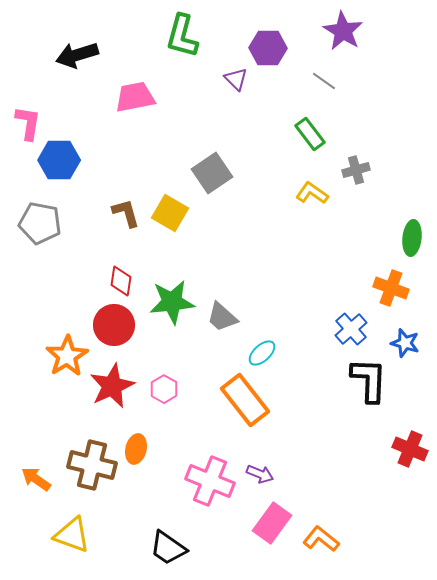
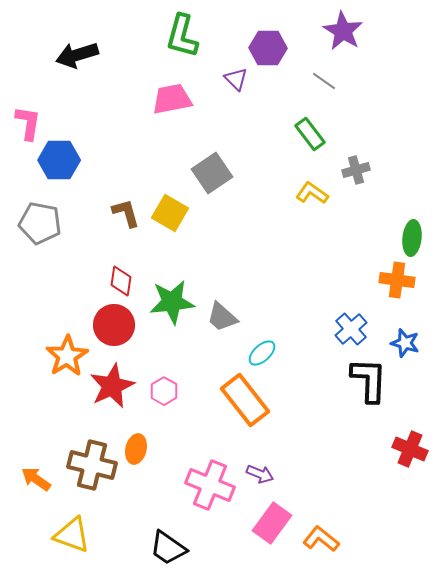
pink trapezoid: moved 37 px right, 2 px down
orange cross: moved 6 px right, 8 px up; rotated 12 degrees counterclockwise
pink hexagon: moved 2 px down
pink cross: moved 4 px down
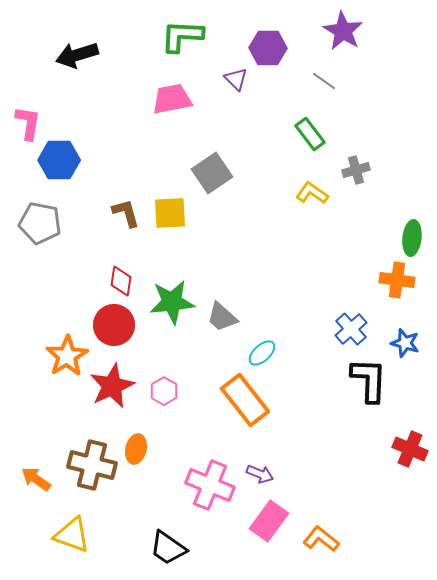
green L-shape: rotated 78 degrees clockwise
yellow square: rotated 33 degrees counterclockwise
pink rectangle: moved 3 px left, 2 px up
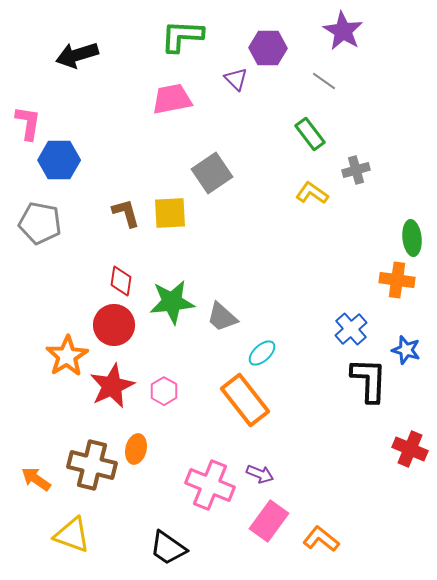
green ellipse: rotated 12 degrees counterclockwise
blue star: moved 1 px right, 7 px down
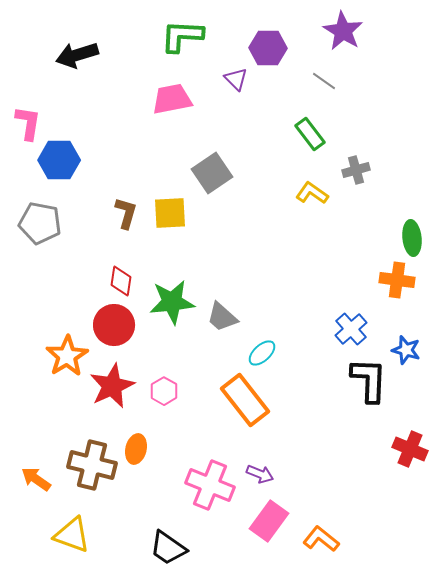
brown L-shape: rotated 32 degrees clockwise
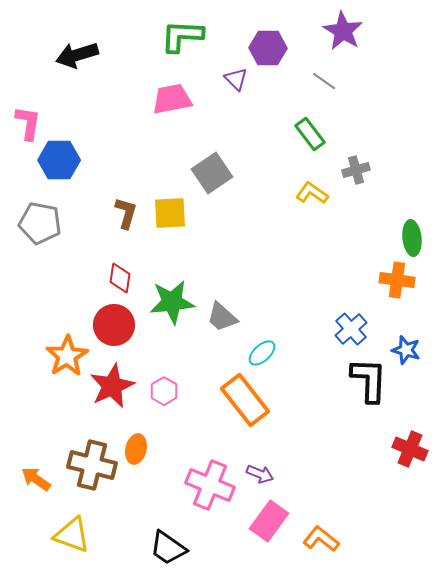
red diamond: moved 1 px left, 3 px up
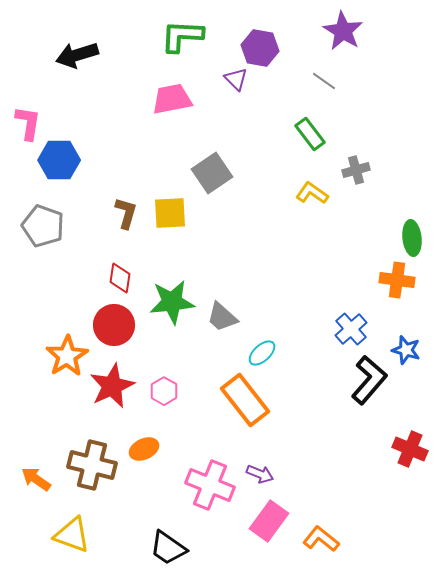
purple hexagon: moved 8 px left; rotated 9 degrees clockwise
gray pentagon: moved 3 px right, 3 px down; rotated 9 degrees clockwise
black L-shape: rotated 39 degrees clockwise
orange ellipse: moved 8 px right; rotated 52 degrees clockwise
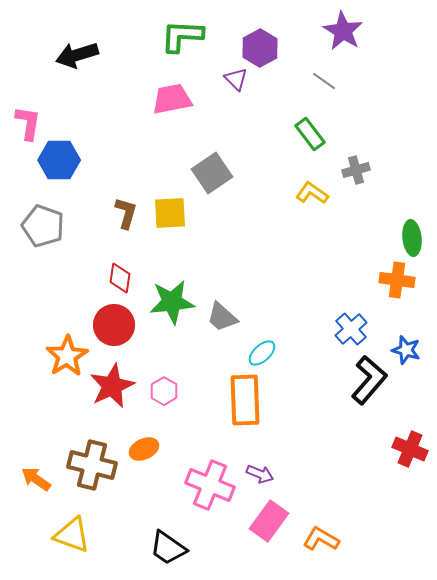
purple hexagon: rotated 21 degrees clockwise
orange rectangle: rotated 36 degrees clockwise
orange L-shape: rotated 9 degrees counterclockwise
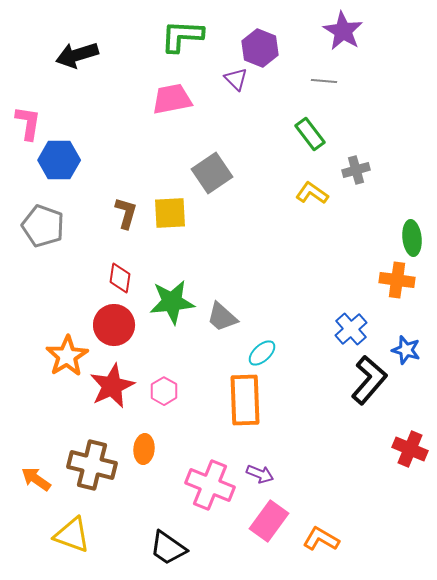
purple hexagon: rotated 9 degrees counterclockwise
gray line: rotated 30 degrees counterclockwise
orange ellipse: rotated 60 degrees counterclockwise
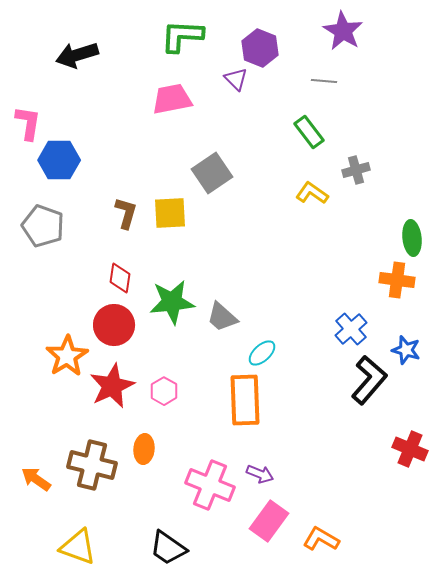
green rectangle: moved 1 px left, 2 px up
yellow triangle: moved 6 px right, 12 px down
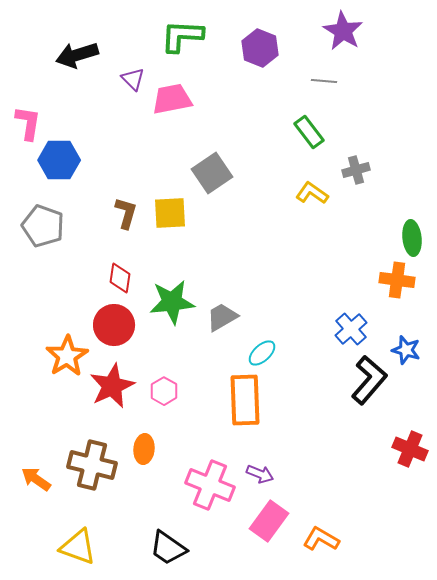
purple triangle: moved 103 px left
gray trapezoid: rotated 108 degrees clockwise
